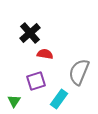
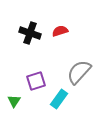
black cross: rotated 30 degrees counterclockwise
red semicircle: moved 15 px right, 23 px up; rotated 28 degrees counterclockwise
gray semicircle: rotated 20 degrees clockwise
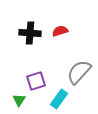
black cross: rotated 15 degrees counterclockwise
green triangle: moved 5 px right, 1 px up
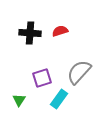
purple square: moved 6 px right, 3 px up
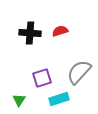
cyan rectangle: rotated 36 degrees clockwise
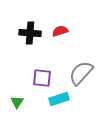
gray semicircle: moved 2 px right, 1 px down
purple square: rotated 24 degrees clockwise
green triangle: moved 2 px left, 2 px down
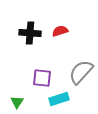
gray semicircle: moved 1 px up
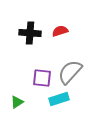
gray semicircle: moved 11 px left
green triangle: rotated 24 degrees clockwise
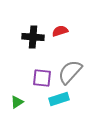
black cross: moved 3 px right, 4 px down
